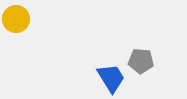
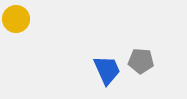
blue trapezoid: moved 4 px left, 8 px up; rotated 8 degrees clockwise
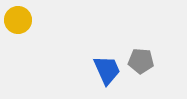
yellow circle: moved 2 px right, 1 px down
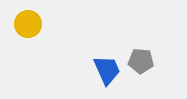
yellow circle: moved 10 px right, 4 px down
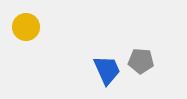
yellow circle: moved 2 px left, 3 px down
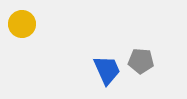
yellow circle: moved 4 px left, 3 px up
